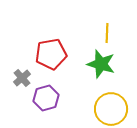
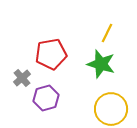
yellow line: rotated 24 degrees clockwise
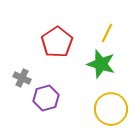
red pentagon: moved 6 px right, 12 px up; rotated 24 degrees counterclockwise
gray cross: rotated 24 degrees counterclockwise
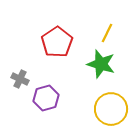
gray cross: moved 2 px left, 1 px down
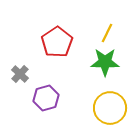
green star: moved 4 px right, 2 px up; rotated 16 degrees counterclockwise
gray cross: moved 5 px up; rotated 18 degrees clockwise
yellow circle: moved 1 px left, 1 px up
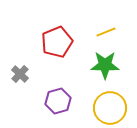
yellow line: moved 1 px left, 1 px up; rotated 42 degrees clockwise
red pentagon: rotated 12 degrees clockwise
green star: moved 3 px down
purple hexagon: moved 12 px right, 3 px down
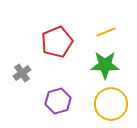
gray cross: moved 2 px right, 1 px up; rotated 12 degrees clockwise
yellow circle: moved 1 px right, 4 px up
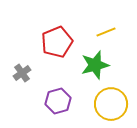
green star: moved 10 px left; rotated 16 degrees counterclockwise
